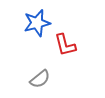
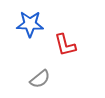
blue star: moved 7 px left, 1 px down; rotated 16 degrees clockwise
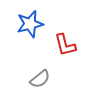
blue star: rotated 16 degrees counterclockwise
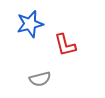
gray semicircle: rotated 25 degrees clockwise
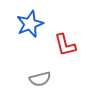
blue star: rotated 8 degrees counterclockwise
